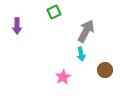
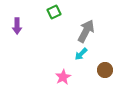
cyan arrow: rotated 56 degrees clockwise
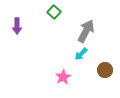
green square: rotated 24 degrees counterclockwise
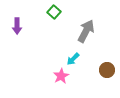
cyan arrow: moved 8 px left, 5 px down
brown circle: moved 2 px right
pink star: moved 2 px left, 1 px up
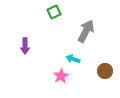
green square: rotated 24 degrees clockwise
purple arrow: moved 8 px right, 20 px down
cyan arrow: rotated 64 degrees clockwise
brown circle: moved 2 px left, 1 px down
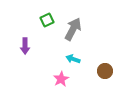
green square: moved 7 px left, 8 px down
gray arrow: moved 13 px left, 2 px up
pink star: moved 3 px down
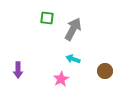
green square: moved 2 px up; rotated 32 degrees clockwise
purple arrow: moved 7 px left, 24 px down
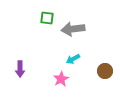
gray arrow: rotated 125 degrees counterclockwise
cyan arrow: rotated 48 degrees counterclockwise
purple arrow: moved 2 px right, 1 px up
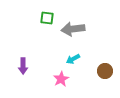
purple arrow: moved 3 px right, 3 px up
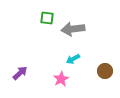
purple arrow: moved 3 px left, 7 px down; rotated 133 degrees counterclockwise
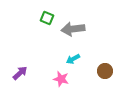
green square: rotated 16 degrees clockwise
pink star: rotated 28 degrees counterclockwise
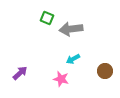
gray arrow: moved 2 px left
